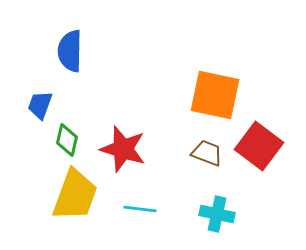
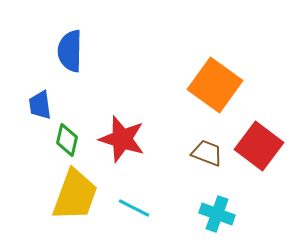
orange square: moved 10 px up; rotated 24 degrees clockwise
blue trapezoid: rotated 28 degrees counterclockwise
red star: moved 1 px left, 10 px up
cyan line: moved 6 px left, 1 px up; rotated 20 degrees clockwise
cyan cross: rotated 8 degrees clockwise
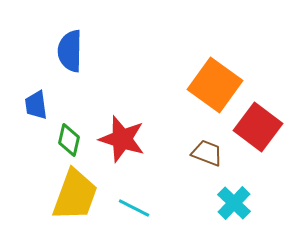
blue trapezoid: moved 4 px left
green diamond: moved 2 px right
red square: moved 1 px left, 19 px up
cyan cross: moved 17 px right, 11 px up; rotated 24 degrees clockwise
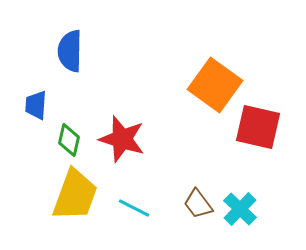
blue trapezoid: rotated 12 degrees clockwise
red square: rotated 24 degrees counterclockwise
brown trapezoid: moved 9 px left, 51 px down; rotated 148 degrees counterclockwise
cyan cross: moved 6 px right, 6 px down
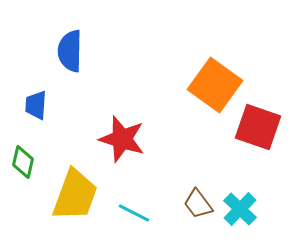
red square: rotated 6 degrees clockwise
green diamond: moved 46 px left, 22 px down
cyan line: moved 5 px down
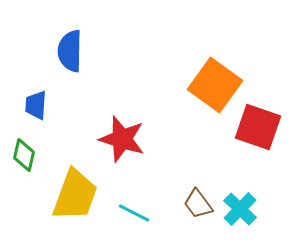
green diamond: moved 1 px right, 7 px up
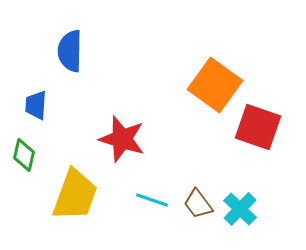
cyan line: moved 18 px right, 13 px up; rotated 8 degrees counterclockwise
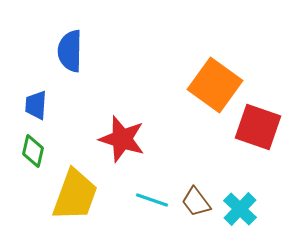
green diamond: moved 9 px right, 4 px up
brown trapezoid: moved 2 px left, 2 px up
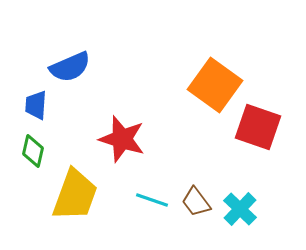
blue semicircle: moved 16 px down; rotated 114 degrees counterclockwise
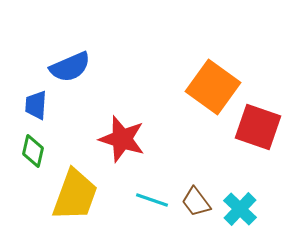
orange square: moved 2 px left, 2 px down
